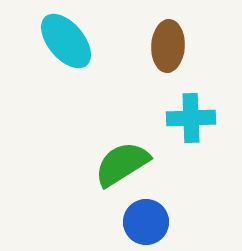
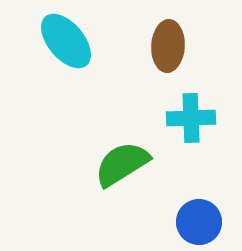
blue circle: moved 53 px right
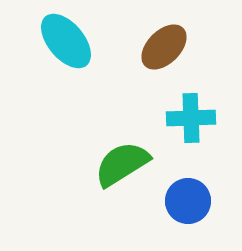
brown ellipse: moved 4 px left, 1 px down; rotated 42 degrees clockwise
blue circle: moved 11 px left, 21 px up
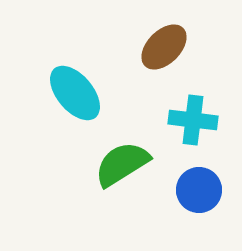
cyan ellipse: moved 9 px right, 52 px down
cyan cross: moved 2 px right, 2 px down; rotated 9 degrees clockwise
blue circle: moved 11 px right, 11 px up
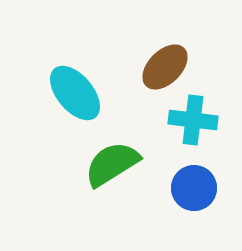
brown ellipse: moved 1 px right, 20 px down
green semicircle: moved 10 px left
blue circle: moved 5 px left, 2 px up
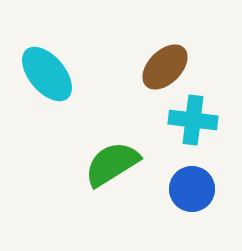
cyan ellipse: moved 28 px left, 19 px up
blue circle: moved 2 px left, 1 px down
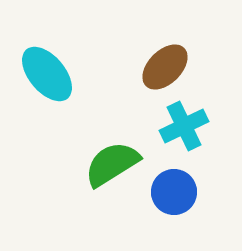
cyan cross: moved 9 px left, 6 px down; rotated 33 degrees counterclockwise
blue circle: moved 18 px left, 3 px down
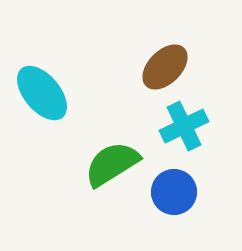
cyan ellipse: moved 5 px left, 19 px down
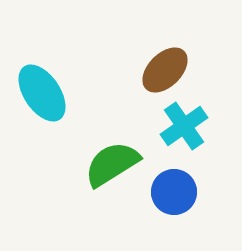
brown ellipse: moved 3 px down
cyan ellipse: rotated 6 degrees clockwise
cyan cross: rotated 9 degrees counterclockwise
